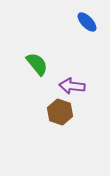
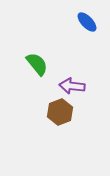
brown hexagon: rotated 20 degrees clockwise
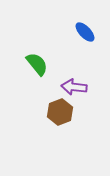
blue ellipse: moved 2 px left, 10 px down
purple arrow: moved 2 px right, 1 px down
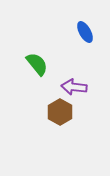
blue ellipse: rotated 15 degrees clockwise
brown hexagon: rotated 10 degrees counterclockwise
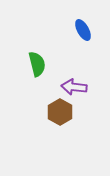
blue ellipse: moved 2 px left, 2 px up
green semicircle: rotated 25 degrees clockwise
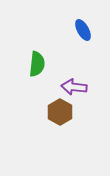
green semicircle: rotated 20 degrees clockwise
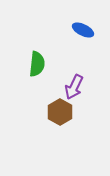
blue ellipse: rotated 35 degrees counterclockwise
purple arrow: rotated 70 degrees counterclockwise
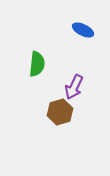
brown hexagon: rotated 15 degrees clockwise
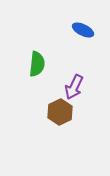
brown hexagon: rotated 10 degrees counterclockwise
